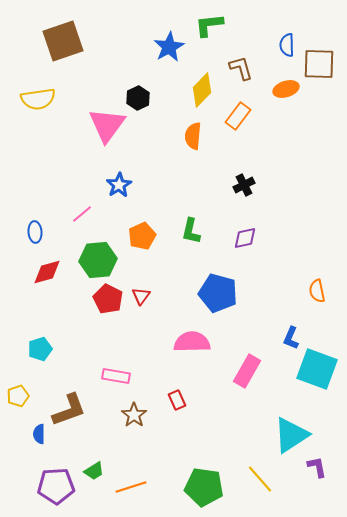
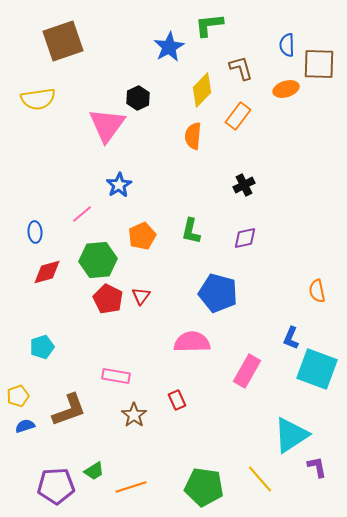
cyan pentagon at (40, 349): moved 2 px right, 2 px up
blue semicircle at (39, 434): moved 14 px left, 8 px up; rotated 72 degrees clockwise
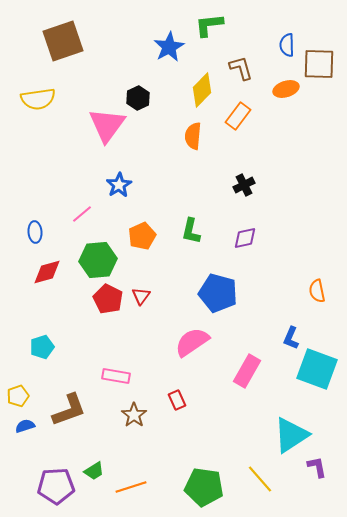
pink semicircle at (192, 342): rotated 33 degrees counterclockwise
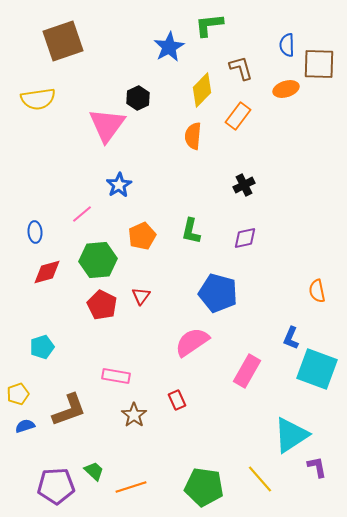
red pentagon at (108, 299): moved 6 px left, 6 px down
yellow pentagon at (18, 396): moved 2 px up
green trapezoid at (94, 471): rotated 105 degrees counterclockwise
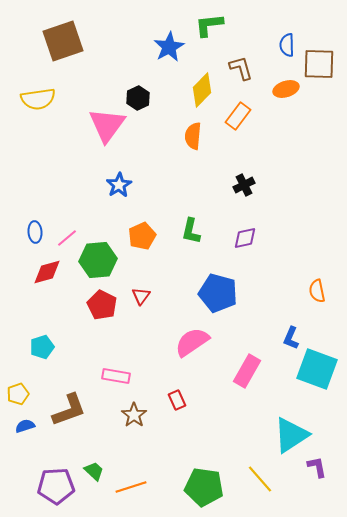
pink line at (82, 214): moved 15 px left, 24 px down
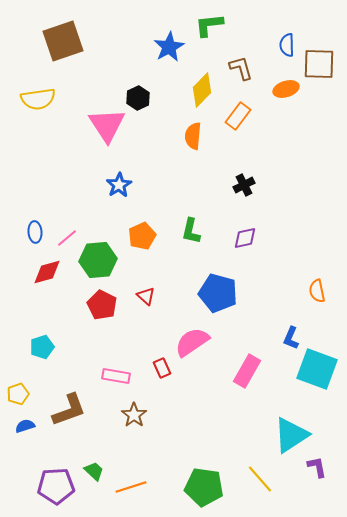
pink triangle at (107, 125): rotated 9 degrees counterclockwise
red triangle at (141, 296): moved 5 px right; rotated 24 degrees counterclockwise
red rectangle at (177, 400): moved 15 px left, 32 px up
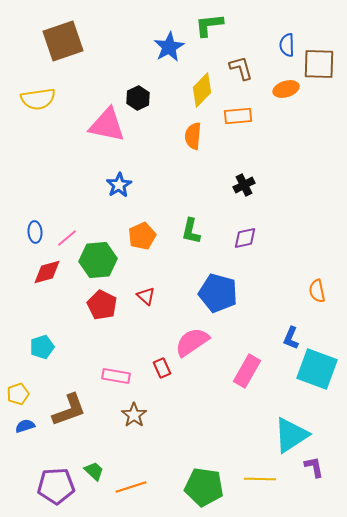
orange rectangle at (238, 116): rotated 48 degrees clockwise
pink triangle at (107, 125): rotated 45 degrees counterclockwise
purple L-shape at (317, 467): moved 3 px left
yellow line at (260, 479): rotated 48 degrees counterclockwise
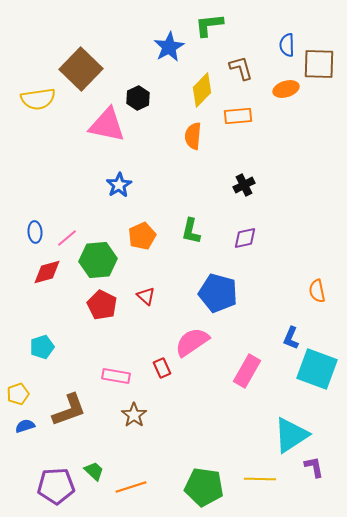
brown square at (63, 41): moved 18 px right, 28 px down; rotated 27 degrees counterclockwise
